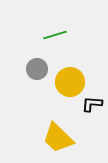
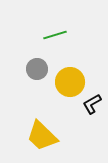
black L-shape: rotated 35 degrees counterclockwise
yellow trapezoid: moved 16 px left, 2 px up
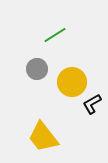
green line: rotated 15 degrees counterclockwise
yellow circle: moved 2 px right
yellow trapezoid: moved 1 px right, 1 px down; rotated 8 degrees clockwise
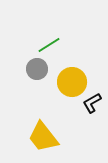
green line: moved 6 px left, 10 px down
black L-shape: moved 1 px up
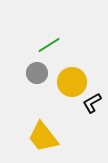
gray circle: moved 4 px down
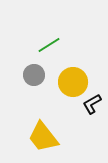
gray circle: moved 3 px left, 2 px down
yellow circle: moved 1 px right
black L-shape: moved 1 px down
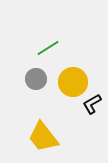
green line: moved 1 px left, 3 px down
gray circle: moved 2 px right, 4 px down
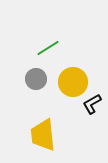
yellow trapezoid: moved 2 px up; rotated 32 degrees clockwise
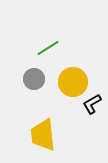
gray circle: moved 2 px left
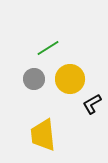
yellow circle: moved 3 px left, 3 px up
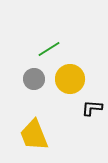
green line: moved 1 px right, 1 px down
black L-shape: moved 4 px down; rotated 35 degrees clockwise
yellow trapezoid: moved 9 px left; rotated 16 degrees counterclockwise
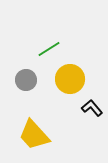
gray circle: moved 8 px left, 1 px down
black L-shape: rotated 45 degrees clockwise
yellow trapezoid: rotated 20 degrees counterclockwise
